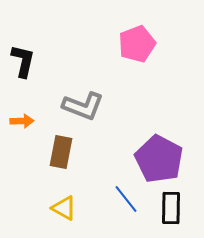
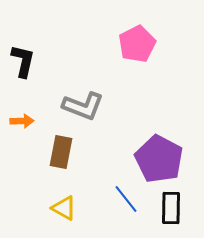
pink pentagon: rotated 6 degrees counterclockwise
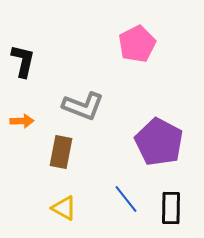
purple pentagon: moved 17 px up
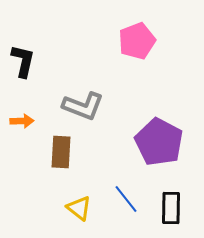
pink pentagon: moved 3 px up; rotated 6 degrees clockwise
brown rectangle: rotated 8 degrees counterclockwise
yellow triangle: moved 15 px right; rotated 8 degrees clockwise
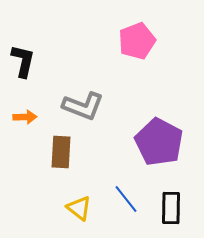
orange arrow: moved 3 px right, 4 px up
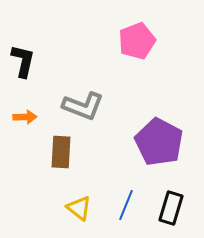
blue line: moved 6 px down; rotated 60 degrees clockwise
black rectangle: rotated 16 degrees clockwise
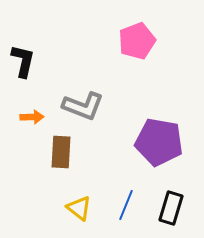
orange arrow: moved 7 px right
purple pentagon: rotated 18 degrees counterclockwise
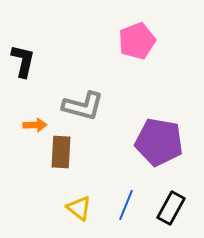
gray L-shape: rotated 6 degrees counterclockwise
orange arrow: moved 3 px right, 8 px down
black rectangle: rotated 12 degrees clockwise
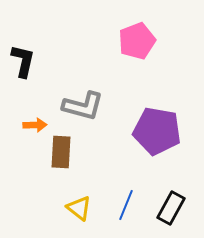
purple pentagon: moved 2 px left, 11 px up
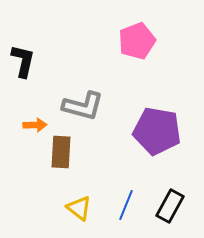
black rectangle: moved 1 px left, 2 px up
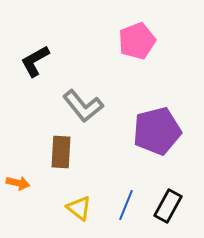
black L-shape: moved 12 px right; rotated 132 degrees counterclockwise
gray L-shape: rotated 36 degrees clockwise
orange arrow: moved 17 px left, 58 px down; rotated 15 degrees clockwise
purple pentagon: rotated 24 degrees counterclockwise
black rectangle: moved 2 px left
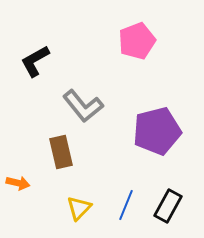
brown rectangle: rotated 16 degrees counterclockwise
yellow triangle: rotated 36 degrees clockwise
